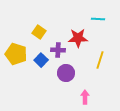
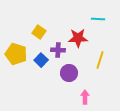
purple circle: moved 3 px right
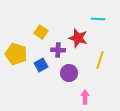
yellow square: moved 2 px right
red star: rotated 18 degrees clockwise
blue square: moved 5 px down; rotated 16 degrees clockwise
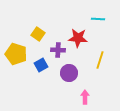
yellow square: moved 3 px left, 2 px down
red star: rotated 12 degrees counterclockwise
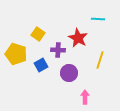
red star: rotated 24 degrees clockwise
